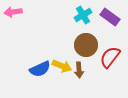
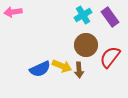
purple rectangle: rotated 18 degrees clockwise
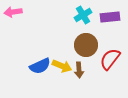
purple rectangle: rotated 60 degrees counterclockwise
red semicircle: moved 2 px down
blue semicircle: moved 3 px up
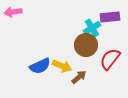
cyan cross: moved 9 px right, 13 px down
brown arrow: moved 7 px down; rotated 126 degrees counterclockwise
